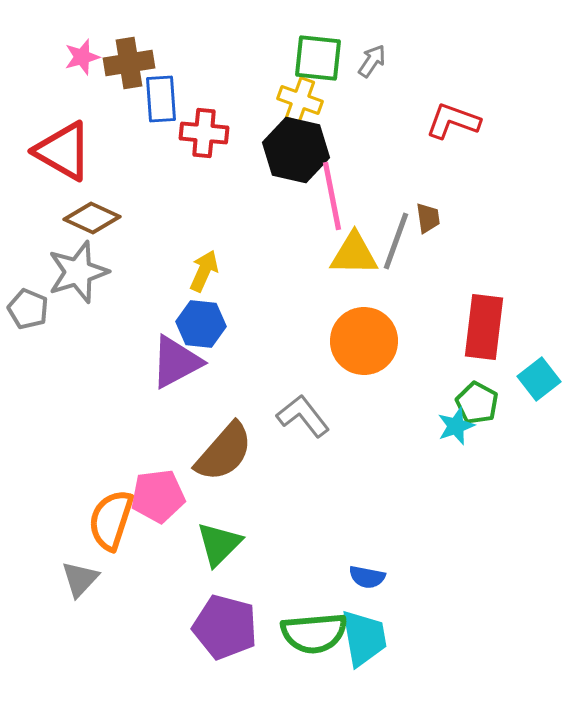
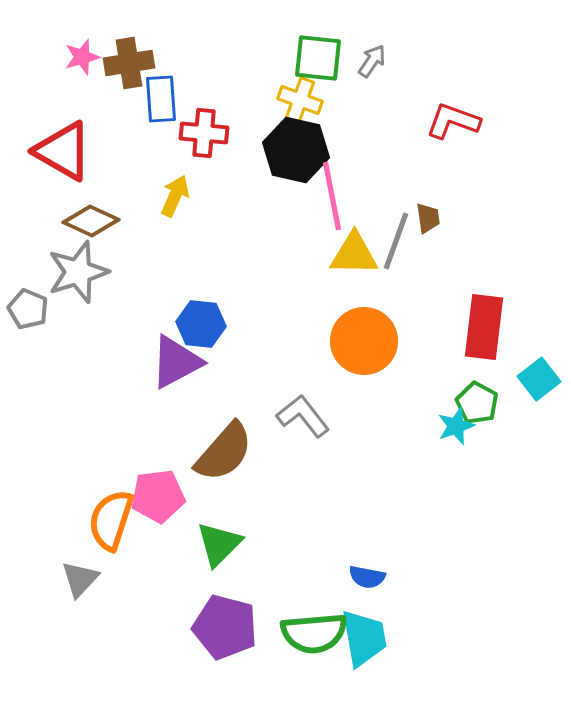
brown diamond: moved 1 px left, 3 px down
yellow arrow: moved 29 px left, 75 px up
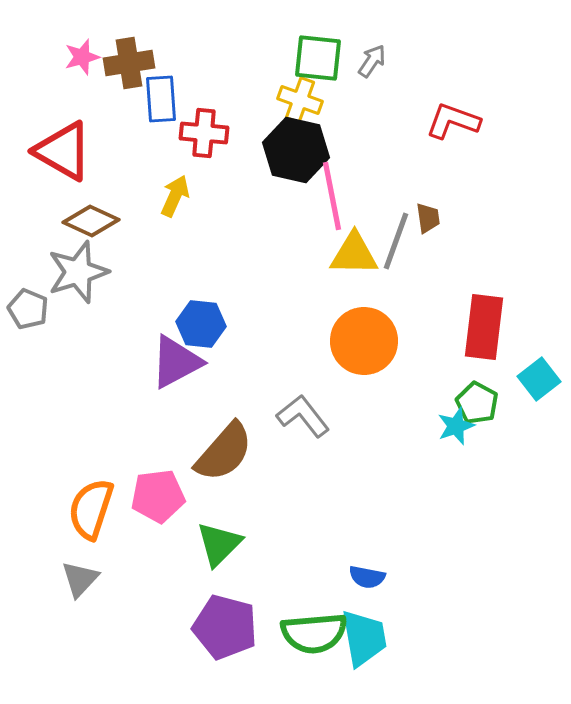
orange semicircle: moved 20 px left, 11 px up
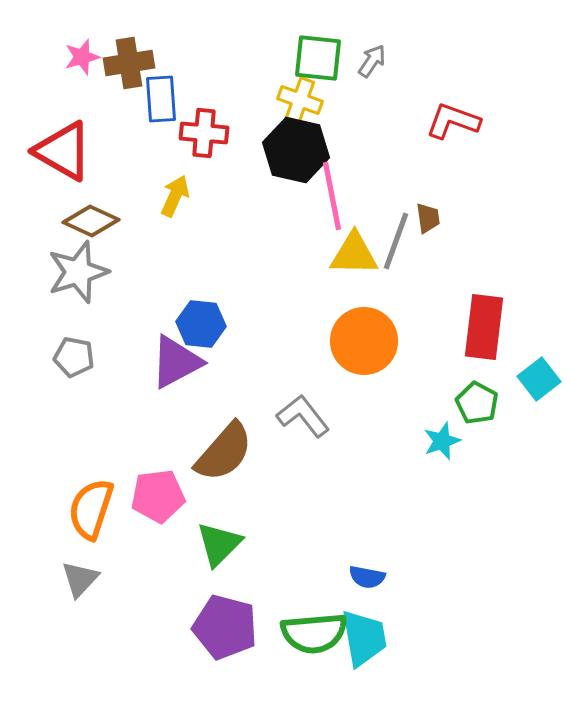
gray pentagon: moved 46 px right, 48 px down; rotated 12 degrees counterclockwise
cyan star: moved 14 px left, 15 px down
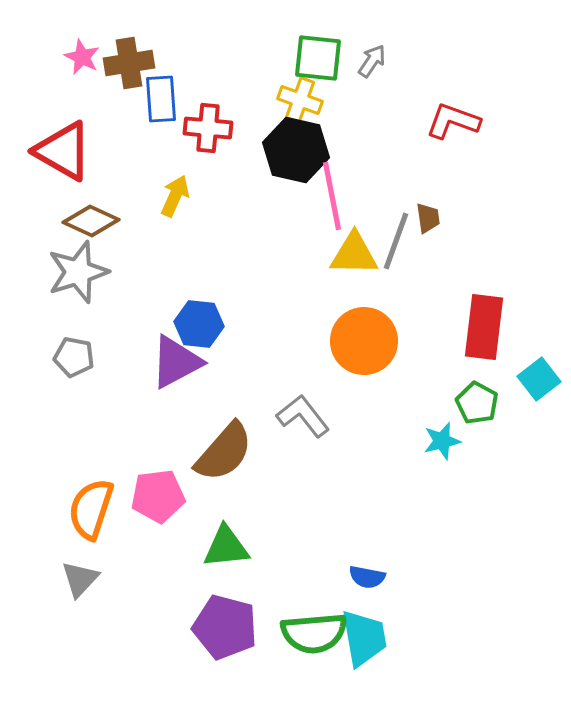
pink star: rotated 30 degrees counterclockwise
red cross: moved 4 px right, 5 px up
blue hexagon: moved 2 px left
cyan star: rotated 6 degrees clockwise
green triangle: moved 7 px right, 3 px down; rotated 39 degrees clockwise
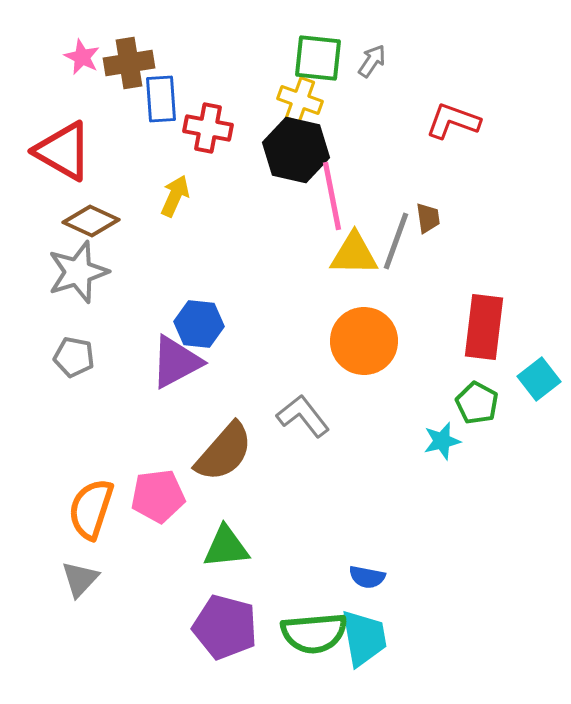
red cross: rotated 6 degrees clockwise
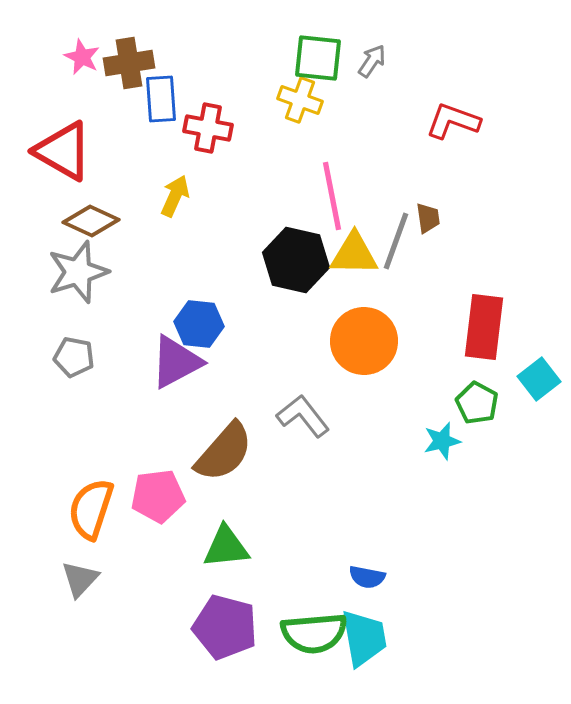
black hexagon: moved 110 px down
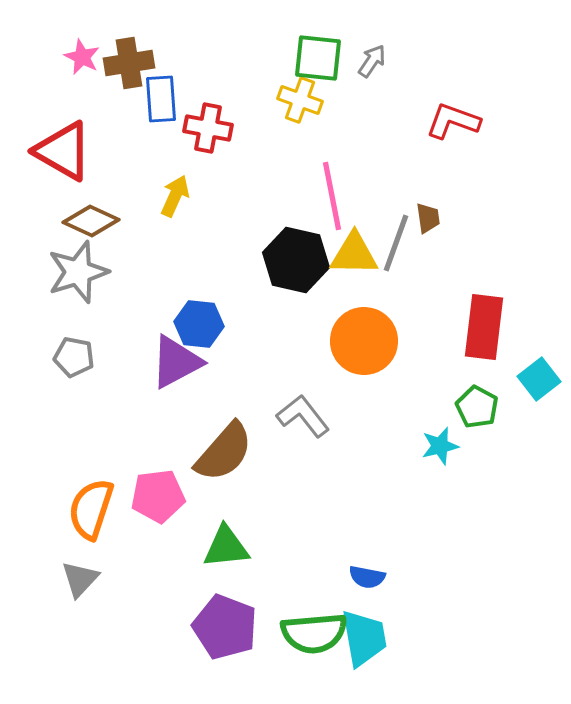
gray line: moved 2 px down
green pentagon: moved 4 px down
cyan star: moved 2 px left, 5 px down
purple pentagon: rotated 6 degrees clockwise
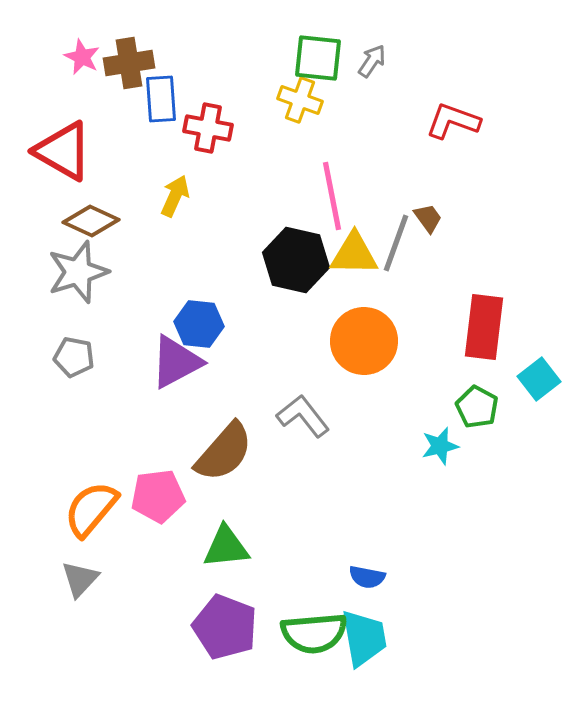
brown trapezoid: rotated 28 degrees counterclockwise
orange semicircle: rotated 22 degrees clockwise
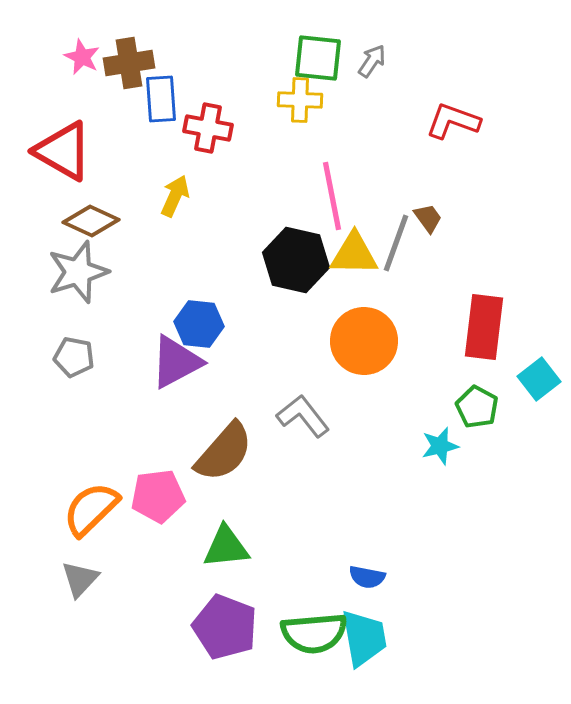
yellow cross: rotated 18 degrees counterclockwise
orange semicircle: rotated 6 degrees clockwise
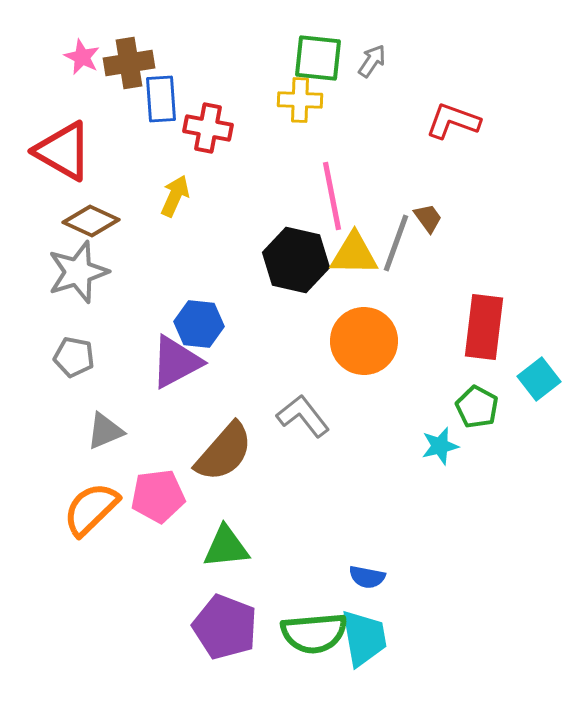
gray triangle: moved 25 px right, 148 px up; rotated 24 degrees clockwise
